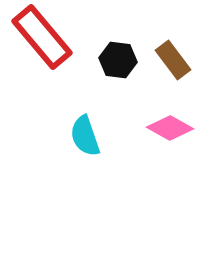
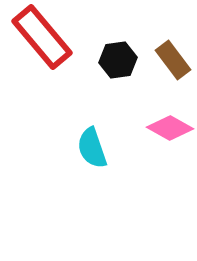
black hexagon: rotated 15 degrees counterclockwise
cyan semicircle: moved 7 px right, 12 px down
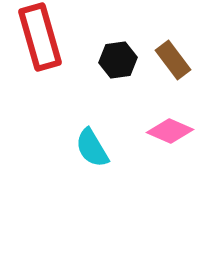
red rectangle: moved 2 px left; rotated 24 degrees clockwise
pink diamond: moved 3 px down; rotated 6 degrees counterclockwise
cyan semicircle: rotated 12 degrees counterclockwise
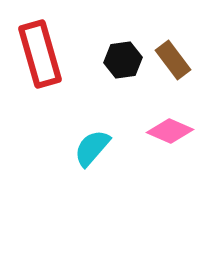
red rectangle: moved 17 px down
black hexagon: moved 5 px right
cyan semicircle: rotated 72 degrees clockwise
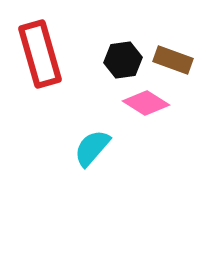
brown rectangle: rotated 33 degrees counterclockwise
pink diamond: moved 24 px left, 28 px up; rotated 9 degrees clockwise
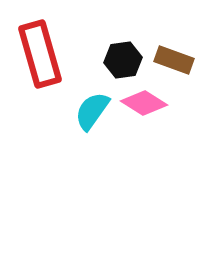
brown rectangle: moved 1 px right
pink diamond: moved 2 px left
cyan semicircle: moved 37 px up; rotated 6 degrees counterclockwise
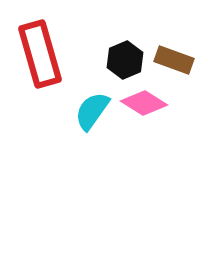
black hexagon: moved 2 px right; rotated 15 degrees counterclockwise
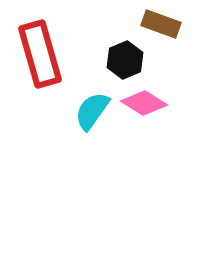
brown rectangle: moved 13 px left, 36 px up
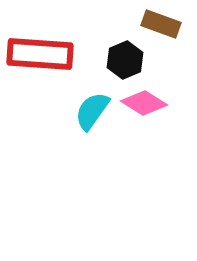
red rectangle: rotated 70 degrees counterclockwise
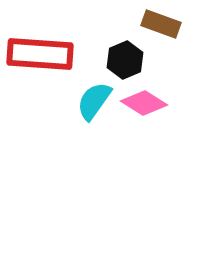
cyan semicircle: moved 2 px right, 10 px up
